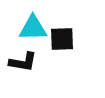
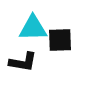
black square: moved 2 px left, 1 px down
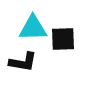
black square: moved 3 px right, 1 px up
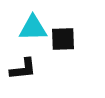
black L-shape: moved 7 px down; rotated 16 degrees counterclockwise
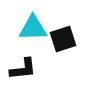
black square: rotated 16 degrees counterclockwise
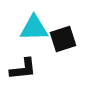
cyan triangle: moved 1 px right
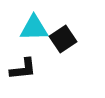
black square: rotated 16 degrees counterclockwise
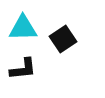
cyan triangle: moved 11 px left
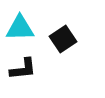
cyan triangle: moved 3 px left
